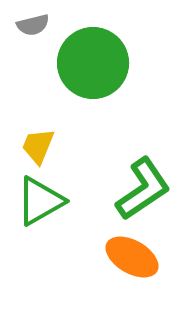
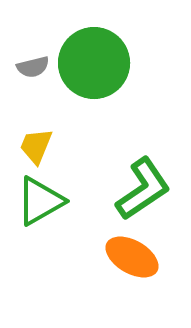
gray semicircle: moved 42 px down
green circle: moved 1 px right
yellow trapezoid: moved 2 px left
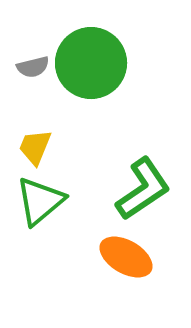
green circle: moved 3 px left
yellow trapezoid: moved 1 px left, 1 px down
green triangle: rotated 10 degrees counterclockwise
orange ellipse: moved 6 px left
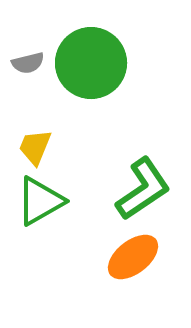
gray semicircle: moved 5 px left, 4 px up
green triangle: rotated 10 degrees clockwise
orange ellipse: moved 7 px right; rotated 68 degrees counterclockwise
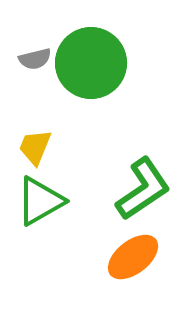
gray semicircle: moved 7 px right, 4 px up
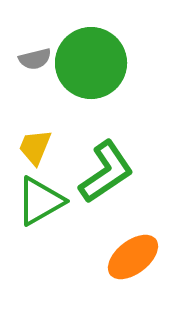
green L-shape: moved 37 px left, 17 px up
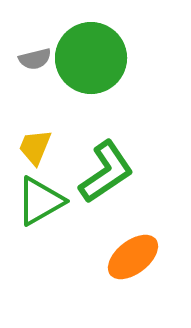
green circle: moved 5 px up
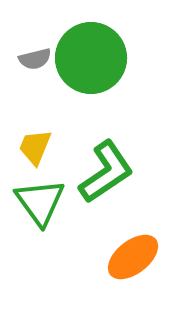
green triangle: moved 1 px down; rotated 36 degrees counterclockwise
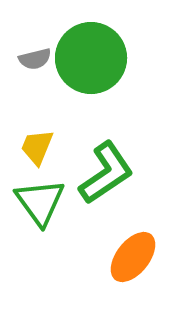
yellow trapezoid: moved 2 px right
green L-shape: moved 1 px down
orange ellipse: rotated 14 degrees counterclockwise
